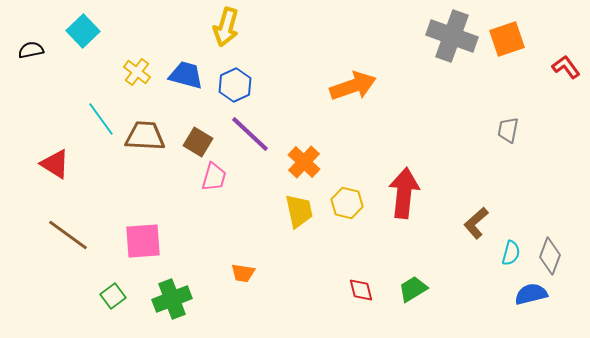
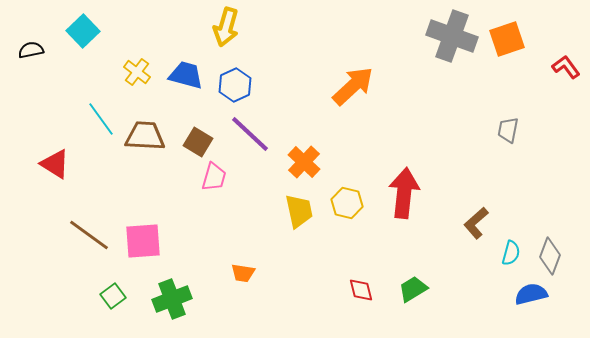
orange arrow: rotated 24 degrees counterclockwise
brown line: moved 21 px right
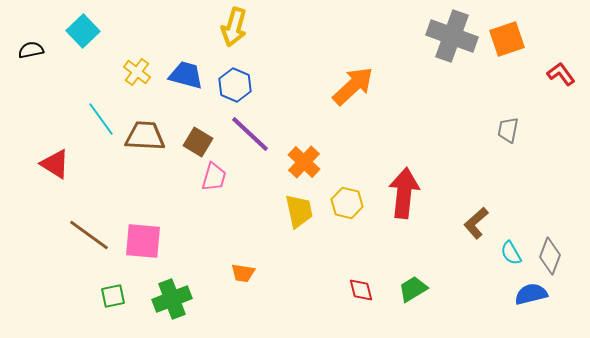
yellow arrow: moved 8 px right
red L-shape: moved 5 px left, 7 px down
blue hexagon: rotated 12 degrees counterclockwise
pink square: rotated 9 degrees clockwise
cyan semicircle: rotated 135 degrees clockwise
green square: rotated 25 degrees clockwise
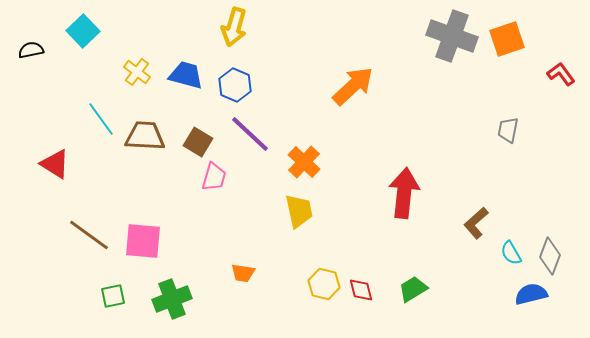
yellow hexagon: moved 23 px left, 81 px down
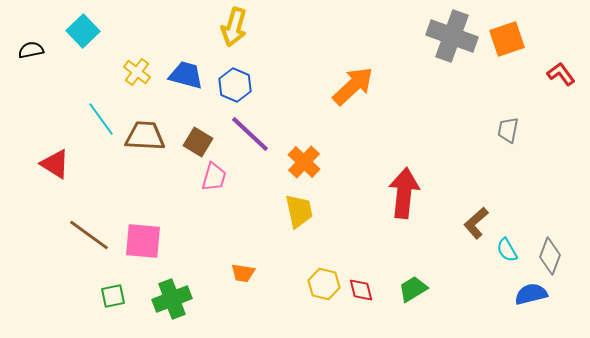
cyan semicircle: moved 4 px left, 3 px up
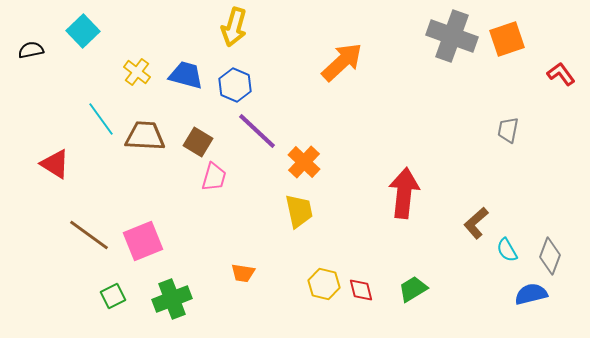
orange arrow: moved 11 px left, 24 px up
purple line: moved 7 px right, 3 px up
pink square: rotated 27 degrees counterclockwise
green square: rotated 15 degrees counterclockwise
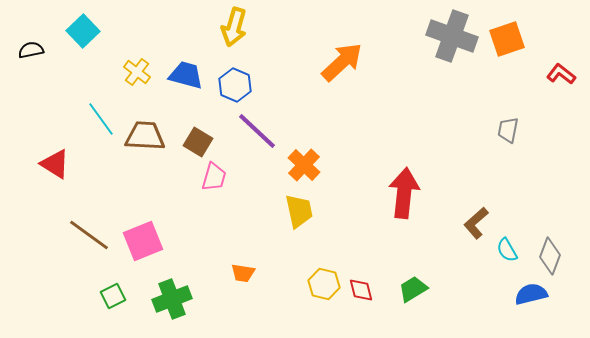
red L-shape: rotated 16 degrees counterclockwise
orange cross: moved 3 px down
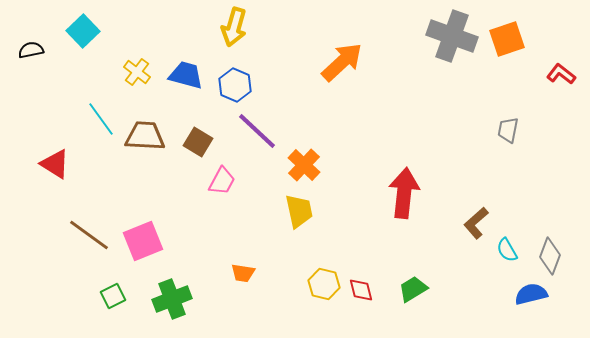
pink trapezoid: moved 8 px right, 4 px down; rotated 12 degrees clockwise
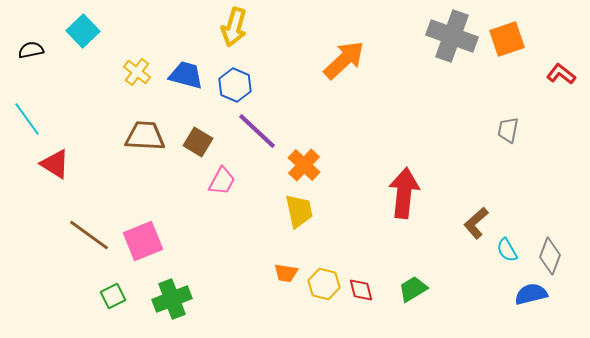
orange arrow: moved 2 px right, 2 px up
cyan line: moved 74 px left
orange trapezoid: moved 43 px right
